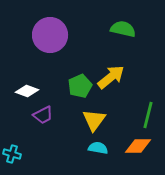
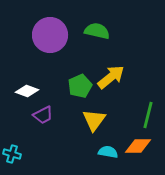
green semicircle: moved 26 px left, 2 px down
cyan semicircle: moved 10 px right, 4 px down
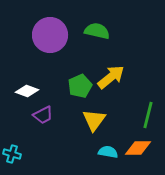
orange diamond: moved 2 px down
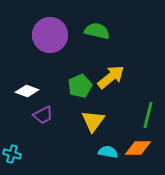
yellow triangle: moved 1 px left, 1 px down
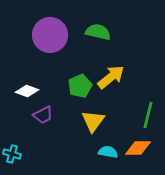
green semicircle: moved 1 px right, 1 px down
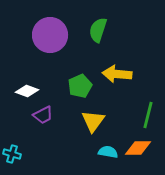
green semicircle: moved 2 px up; rotated 85 degrees counterclockwise
yellow arrow: moved 6 px right, 3 px up; rotated 136 degrees counterclockwise
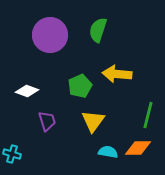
purple trapezoid: moved 4 px right, 6 px down; rotated 80 degrees counterclockwise
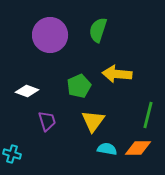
green pentagon: moved 1 px left
cyan semicircle: moved 1 px left, 3 px up
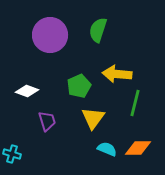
green line: moved 13 px left, 12 px up
yellow triangle: moved 3 px up
cyan semicircle: rotated 12 degrees clockwise
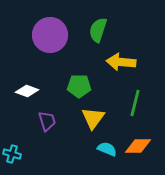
yellow arrow: moved 4 px right, 12 px up
green pentagon: rotated 25 degrees clockwise
orange diamond: moved 2 px up
